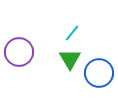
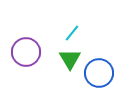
purple circle: moved 7 px right
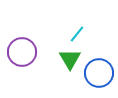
cyan line: moved 5 px right, 1 px down
purple circle: moved 4 px left
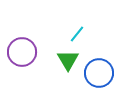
green triangle: moved 2 px left, 1 px down
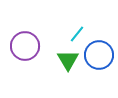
purple circle: moved 3 px right, 6 px up
blue circle: moved 18 px up
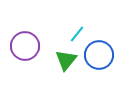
green triangle: moved 2 px left; rotated 10 degrees clockwise
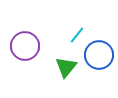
cyan line: moved 1 px down
green triangle: moved 7 px down
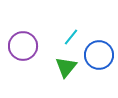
cyan line: moved 6 px left, 2 px down
purple circle: moved 2 px left
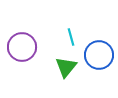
cyan line: rotated 54 degrees counterclockwise
purple circle: moved 1 px left, 1 px down
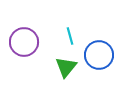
cyan line: moved 1 px left, 1 px up
purple circle: moved 2 px right, 5 px up
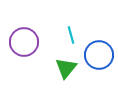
cyan line: moved 1 px right, 1 px up
green triangle: moved 1 px down
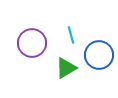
purple circle: moved 8 px right, 1 px down
green triangle: rotated 20 degrees clockwise
